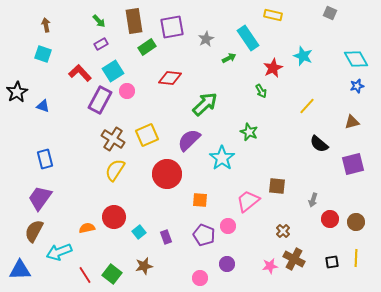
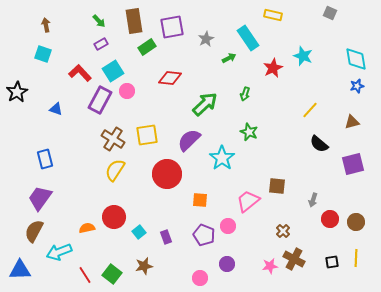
cyan diamond at (356, 59): rotated 20 degrees clockwise
green arrow at (261, 91): moved 16 px left, 3 px down; rotated 48 degrees clockwise
blue triangle at (43, 106): moved 13 px right, 3 px down
yellow line at (307, 106): moved 3 px right, 4 px down
yellow square at (147, 135): rotated 15 degrees clockwise
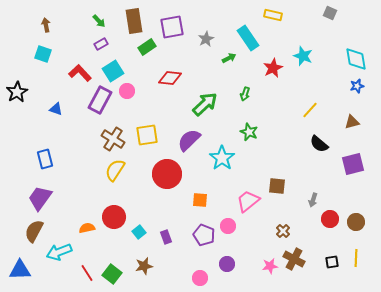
red line at (85, 275): moved 2 px right, 2 px up
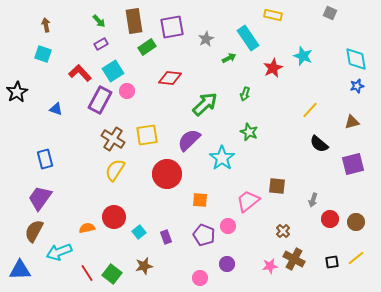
yellow line at (356, 258): rotated 48 degrees clockwise
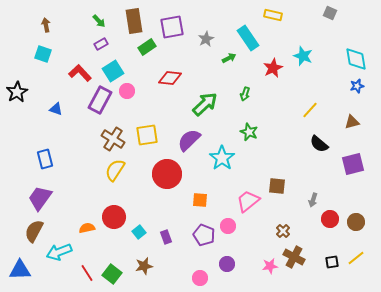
brown cross at (294, 259): moved 2 px up
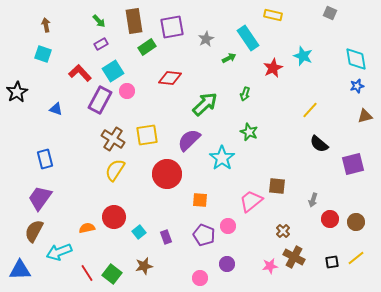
brown triangle at (352, 122): moved 13 px right, 6 px up
pink trapezoid at (248, 201): moved 3 px right
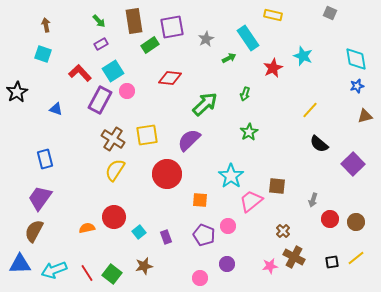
green rectangle at (147, 47): moved 3 px right, 2 px up
green star at (249, 132): rotated 18 degrees clockwise
cyan star at (222, 158): moved 9 px right, 18 px down
purple square at (353, 164): rotated 30 degrees counterclockwise
cyan arrow at (59, 252): moved 5 px left, 18 px down
blue triangle at (20, 270): moved 6 px up
